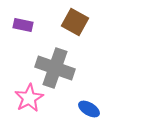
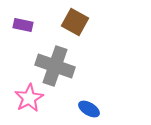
gray cross: moved 2 px up
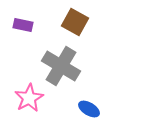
gray cross: moved 6 px right; rotated 12 degrees clockwise
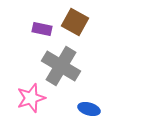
purple rectangle: moved 19 px right, 4 px down
pink star: moved 2 px right; rotated 12 degrees clockwise
blue ellipse: rotated 15 degrees counterclockwise
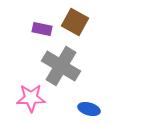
pink star: rotated 16 degrees clockwise
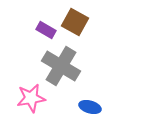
purple rectangle: moved 4 px right, 1 px down; rotated 18 degrees clockwise
pink star: rotated 8 degrees counterclockwise
blue ellipse: moved 1 px right, 2 px up
